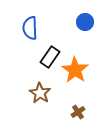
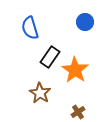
blue semicircle: rotated 15 degrees counterclockwise
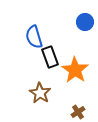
blue semicircle: moved 4 px right, 9 px down
black rectangle: rotated 55 degrees counterclockwise
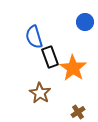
orange star: moved 2 px left, 2 px up
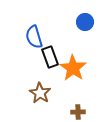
brown cross: rotated 32 degrees clockwise
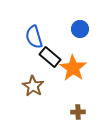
blue circle: moved 5 px left, 7 px down
black rectangle: rotated 30 degrees counterclockwise
brown star: moved 7 px left, 7 px up
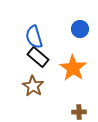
black rectangle: moved 12 px left
brown cross: moved 1 px right
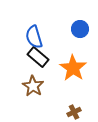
brown cross: moved 5 px left; rotated 24 degrees counterclockwise
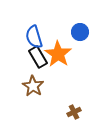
blue circle: moved 3 px down
black rectangle: rotated 20 degrees clockwise
orange star: moved 15 px left, 14 px up
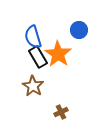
blue circle: moved 1 px left, 2 px up
blue semicircle: moved 1 px left
brown cross: moved 13 px left
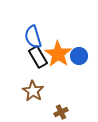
blue circle: moved 26 px down
brown star: moved 5 px down
